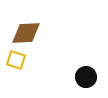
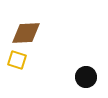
yellow square: moved 1 px right
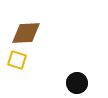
black circle: moved 9 px left, 6 px down
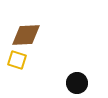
brown diamond: moved 2 px down
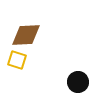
black circle: moved 1 px right, 1 px up
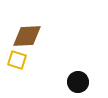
brown diamond: moved 1 px right, 1 px down
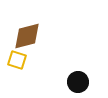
brown diamond: rotated 12 degrees counterclockwise
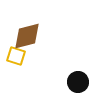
yellow square: moved 1 px left, 4 px up
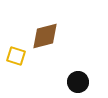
brown diamond: moved 18 px right
